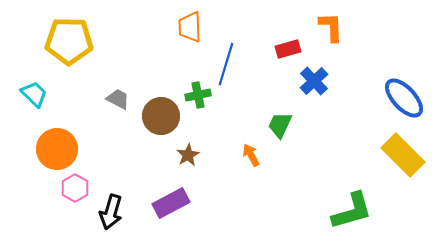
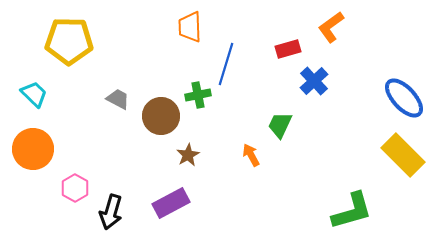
orange L-shape: rotated 124 degrees counterclockwise
orange circle: moved 24 px left
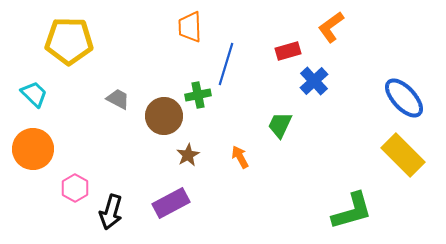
red rectangle: moved 2 px down
brown circle: moved 3 px right
orange arrow: moved 11 px left, 2 px down
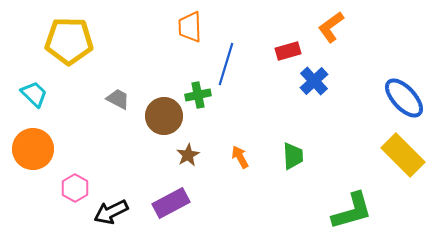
green trapezoid: moved 13 px right, 31 px down; rotated 152 degrees clockwise
black arrow: rotated 48 degrees clockwise
